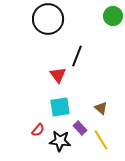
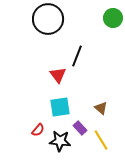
green circle: moved 2 px down
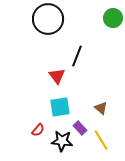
red triangle: moved 1 px left, 1 px down
black star: moved 2 px right
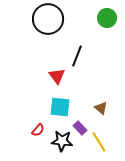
green circle: moved 6 px left
cyan square: rotated 15 degrees clockwise
yellow line: moved 2 px left, 2 px down
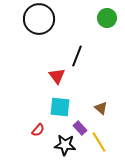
black circle: moved 9 px left
black star: moved 3 px right, 4 px down
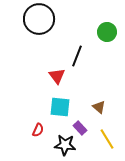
green circle: moved 14 px down
brown triangle: moved 2 px left, 1 px up
red semicircle: rotated 16 degrees counterclockwise
yellow line: moved 8 px right, 3 px up
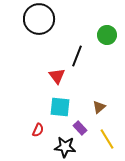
green circle: moved 3 px down
brown triangle: rotated 40 degrees clockwise
black star: moved 2 px down
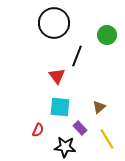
black circle: moved 15 px right, 4 px down
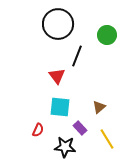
black circle: moved 4 px right, 1 px down
